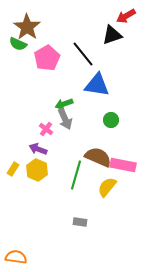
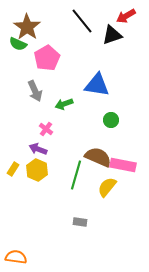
black line: moved 1 px left, 33 px up
gray arrow: moved 30 px left, 28 px up
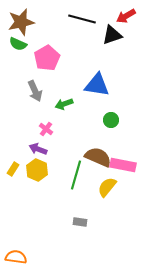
black line: moved 2 px up; rotated 36 degrees counterclockwise
brown star: moved 6 px left, 5 px up; rotated 24 degrees clockwise
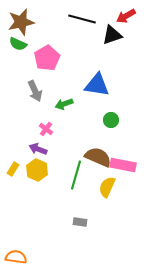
yellow semicircle: rotated 15 degrees counterclockwise
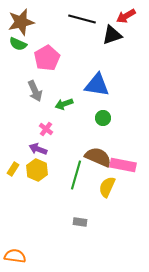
green circle: moved 8 px left, 2 px up
orange semicircle: moved 1 px left, 1 px up
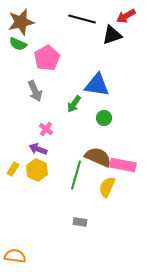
green arrow: moved 10 px right; rotated 36 degrees counterclockwise
green circle: moved 1 px right
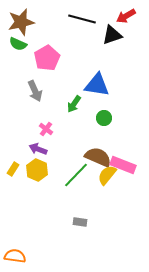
pink rectangle: rotated 10 degrees clockwise
green line: rotated 28 degrees clockwise
yellow semicircle: moved 12 px up; rotated 15 degrees clockwise
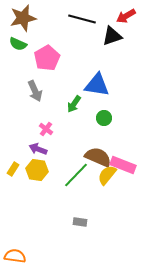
brown star: moved 2 px right, 4 px up
black triangle: moved 1 px down
yellow hexagon: rotated 15 degrees counterclockwise
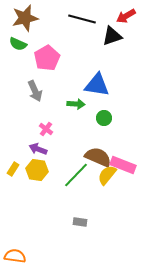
brown star: moved 2 px right
green arrow: moved 2 px right; rotated 120 degrees counterclockwise
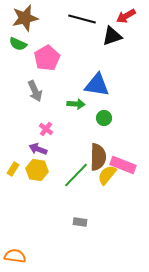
brown semicircle: rotated 68 degrees clockwise
